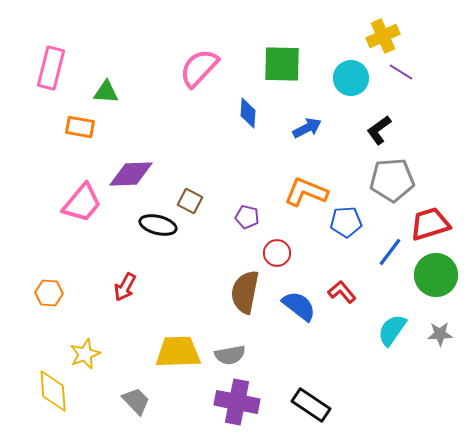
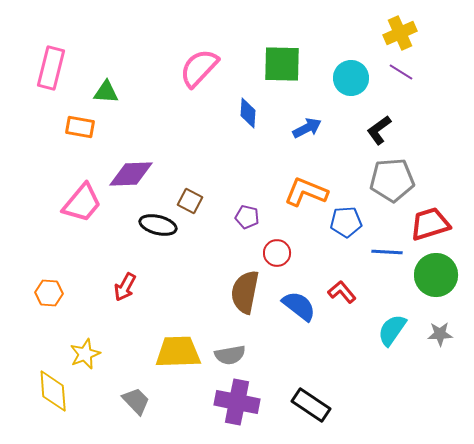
yellow cross: moved 17 px right, 3 px up
blue line: moved 3 px left; rotated 56 degrees clockwise
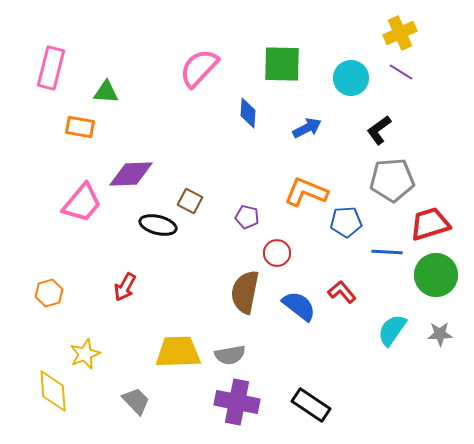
orange hexagon: rotated 20 degrees counterclockwise
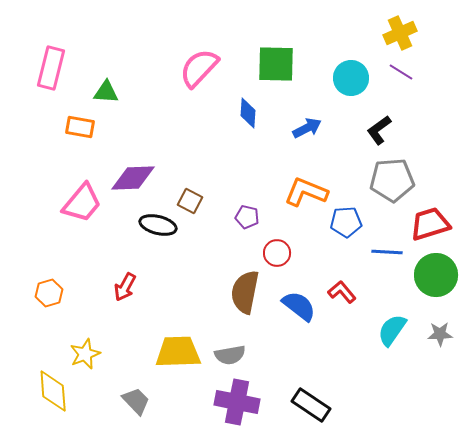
green square: moved 6 px left
purple diamond: moved 2 px right, 4 px down
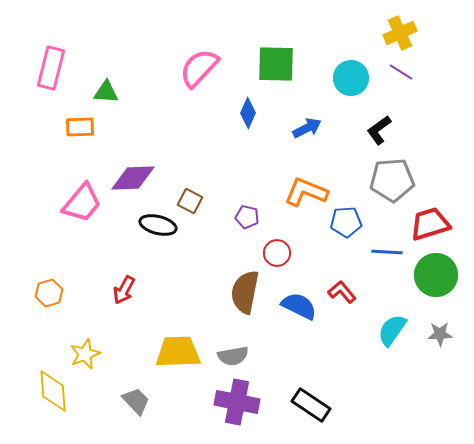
blue diamond: rotated 20 degrees clockwise
orange rectangle: rotated 12 degrees counterclockwise
red arrow: moved 1 px left, 3 px down
blue semicircle: rotated 12 degrees counterclockwise
gray semicircle: moved 3 px right, 1 px down
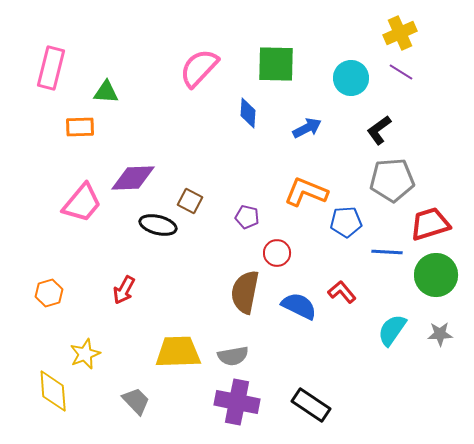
blue diamond: rotated 20 degrees counterclockwise
